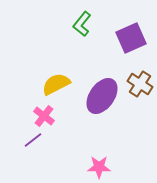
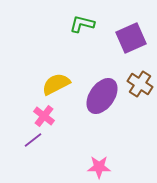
green L-shape: rotated 65 degrees clockwise
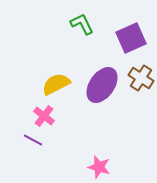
green L-shape: rotated 50 degrees clockwise
brown cross: moved 1 px right, 6 px up
purple ellipse: moved 11 px up
purple line: rotated 66 degrees clockwise
pink star: rotated 15 degrees clockwise
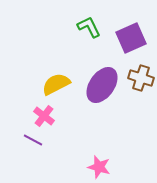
green L-shape: moved 7 px right, 3 px down
brown cross: rotated 15 degrees counterclockwise
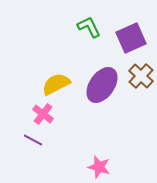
brown cross: moved 2 px up; rotated 25 degrees clockwise
pink cross: moved 1 px left, 2 px up
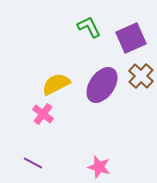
purple line: moved 23 px down
